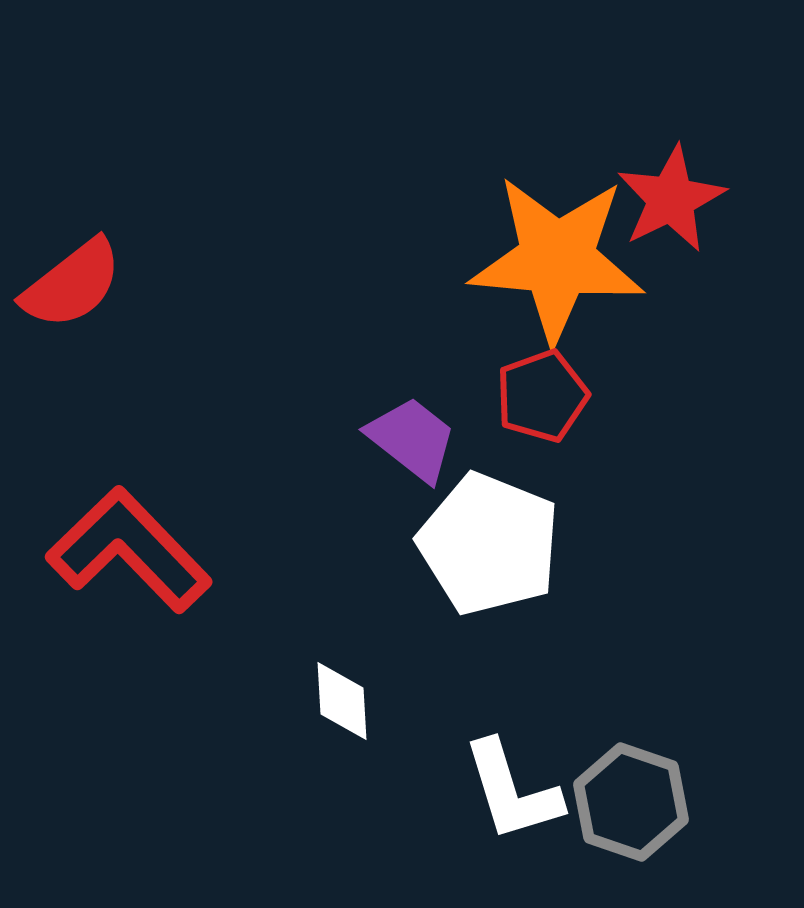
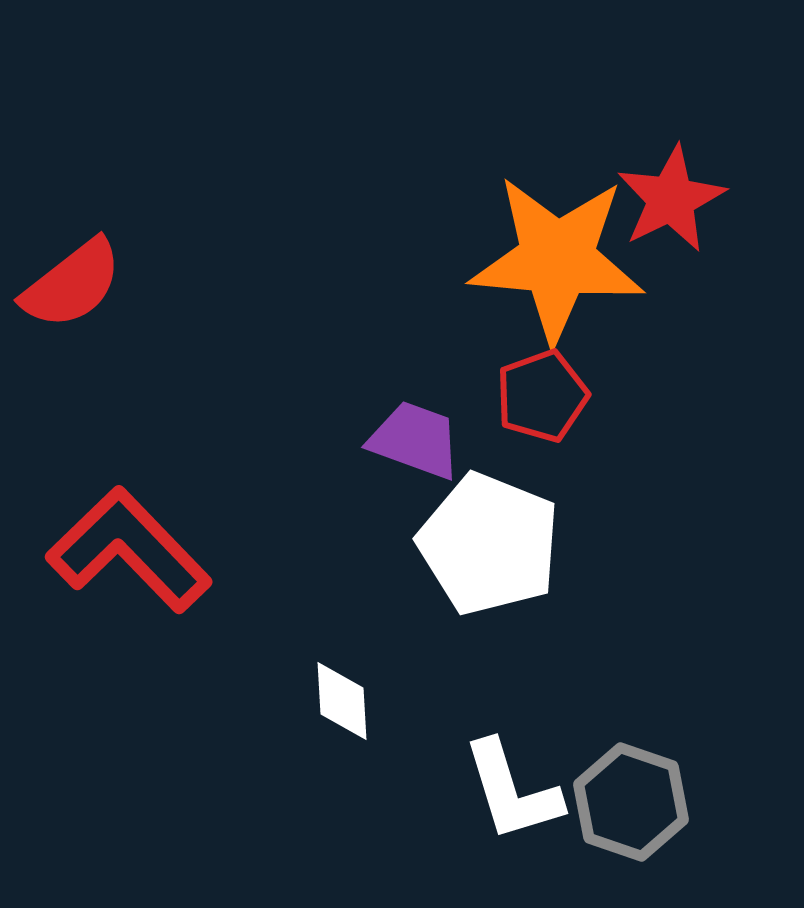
purple trapezoid: moved 3 px right, 1 px down; rotated 18 degrees counterclockwise
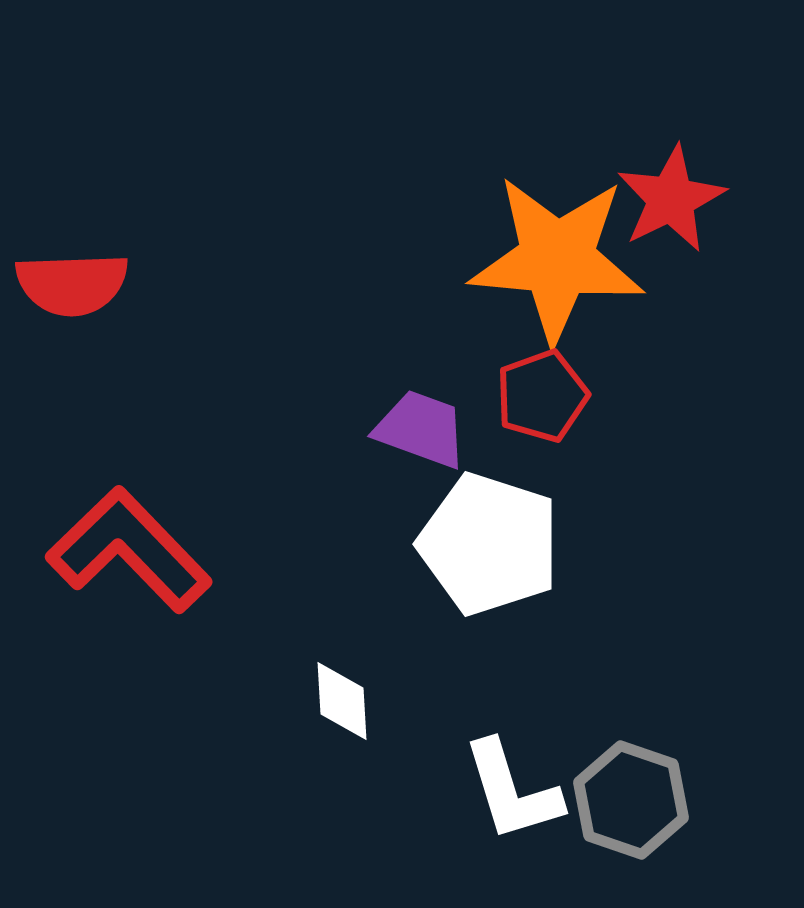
red semicircle: rotated 36 degrees clockwise
purple trapezoid: moved 6 px right, 11 px up
white pentagon: rotated 4 degrees counterclockwise
gray hexagon: moved 2 px up
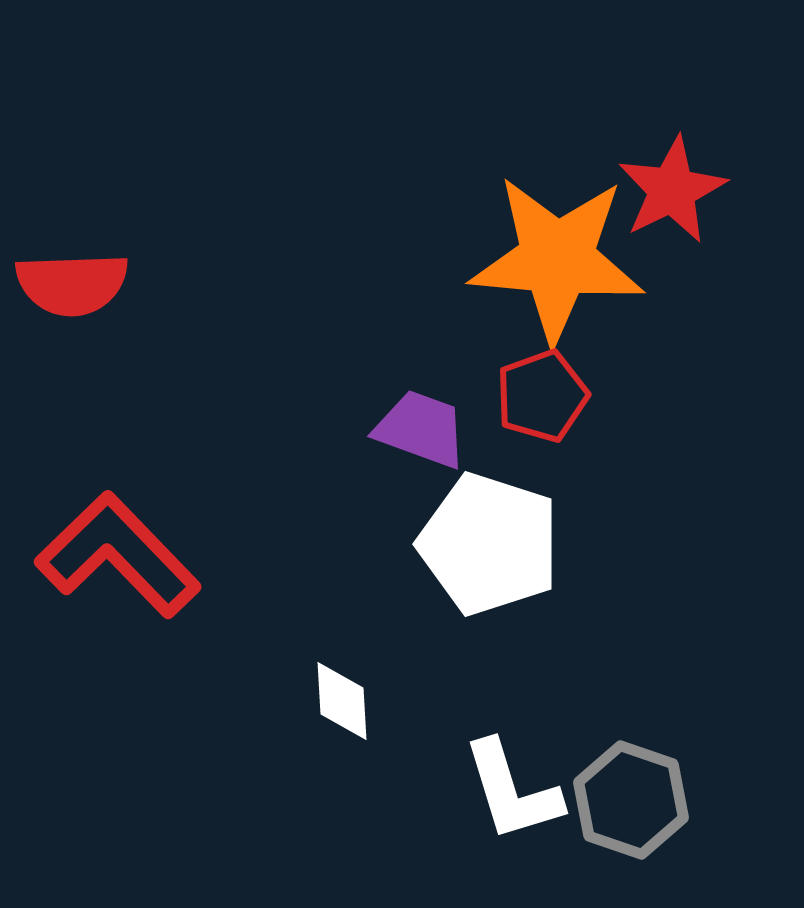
red star: moved 1 px right, 9 px up
red L-shape: moved 11 px left, 5 px down
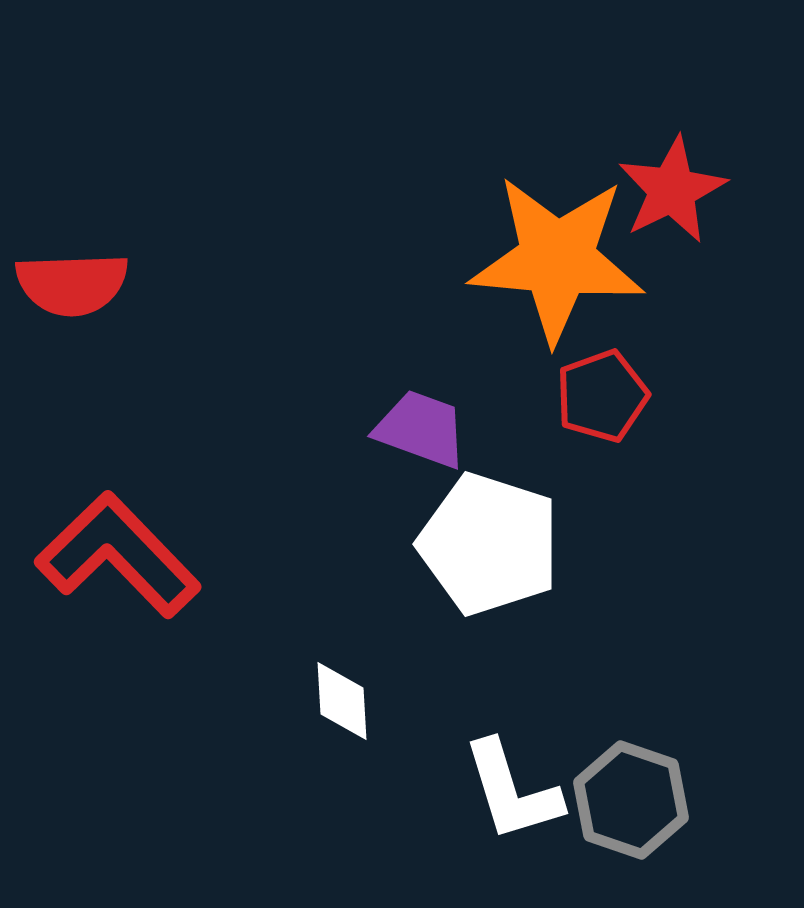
red pentagon: moved 60 px right
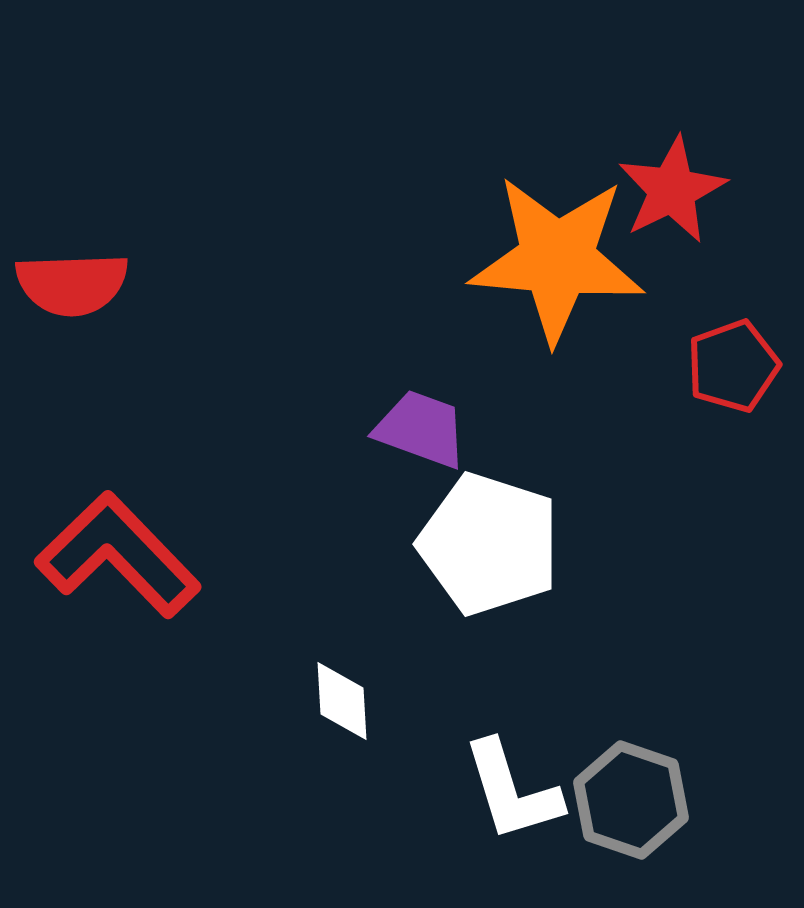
red pentagon: moved 131 px right, 30 px up
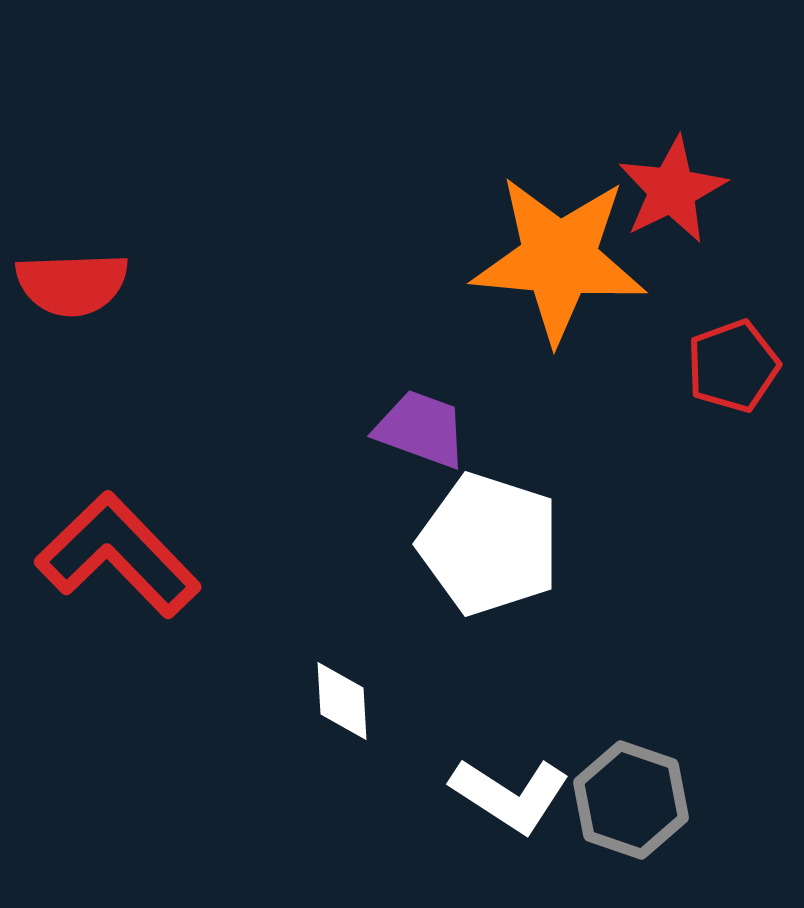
orange star: moved 2 px right
white L-shape: moved 2 px left, 4 px down; rotated 40 degrees counterclockwise
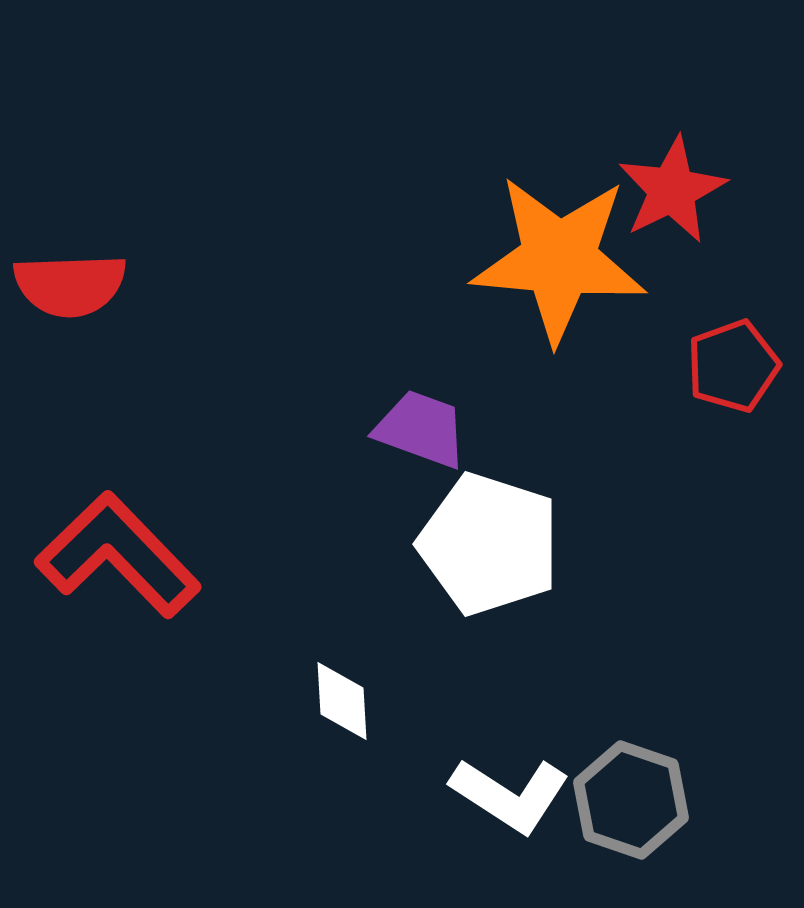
red semicircle: moved 2 px left, 1 px down
